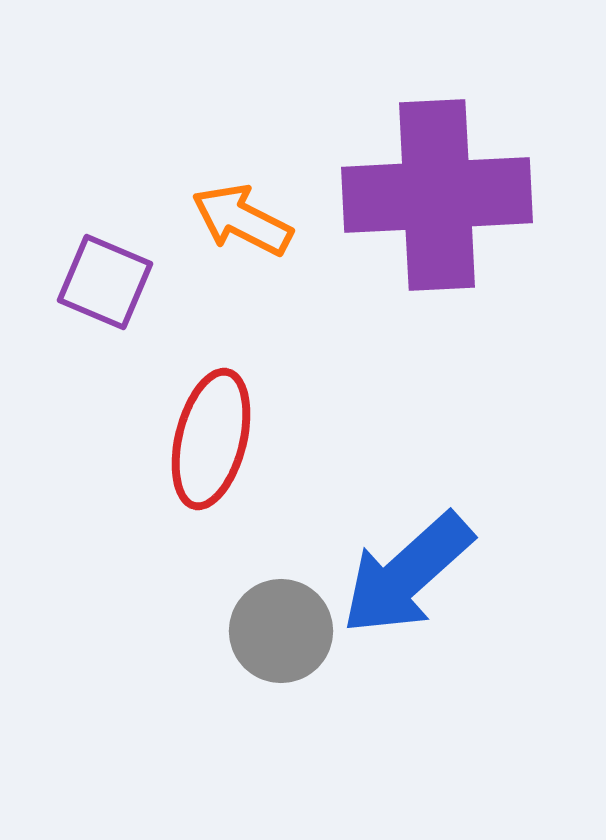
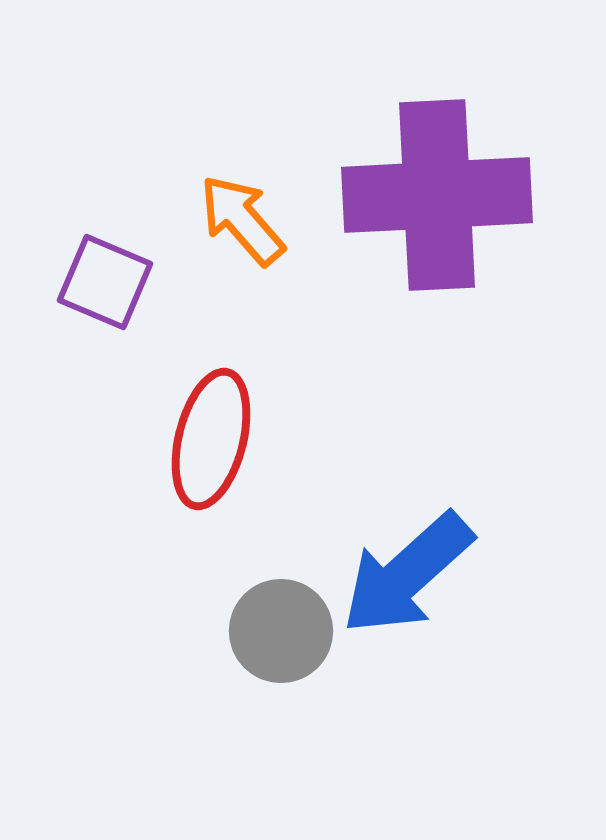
orange arrow: rotated 22 degrees clockwise
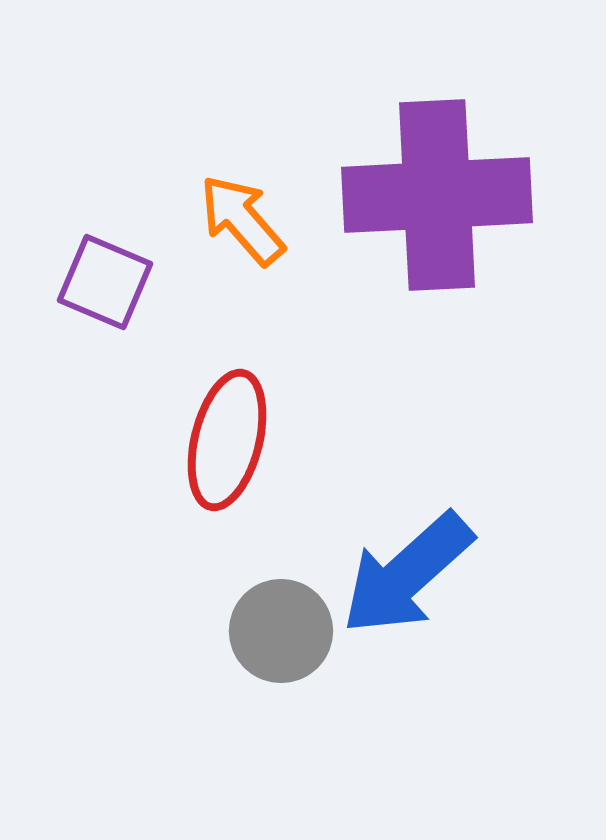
red ellipse: moved 16 px right, 1 px down
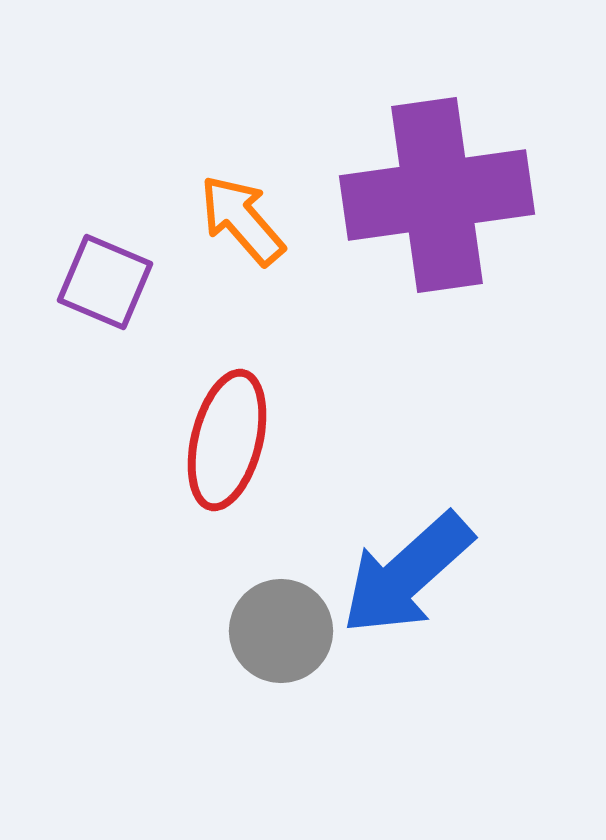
purple cross: rotated 5 degrees counterclockwise
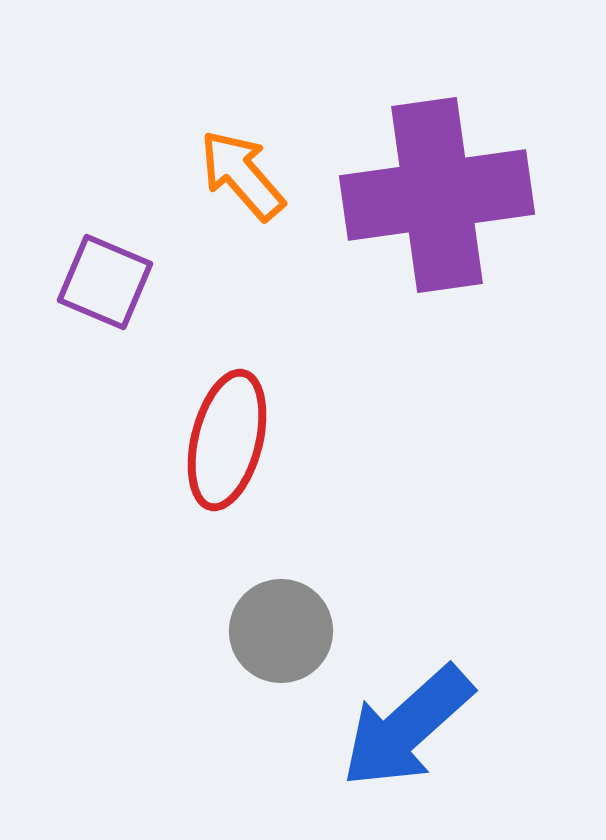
orange arrow: moved 45 px up
blue arrow: moved 153 px down
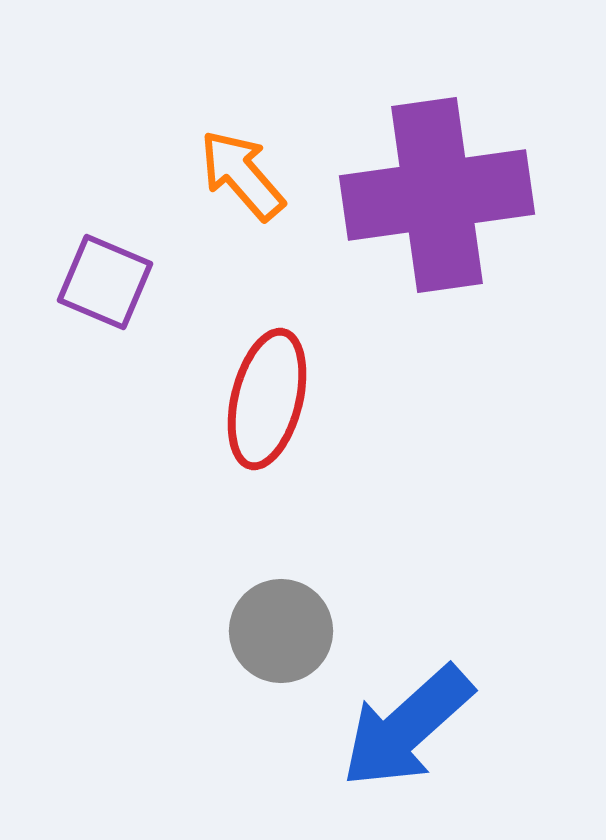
red ellipse: moved 40 px right, 41 px up
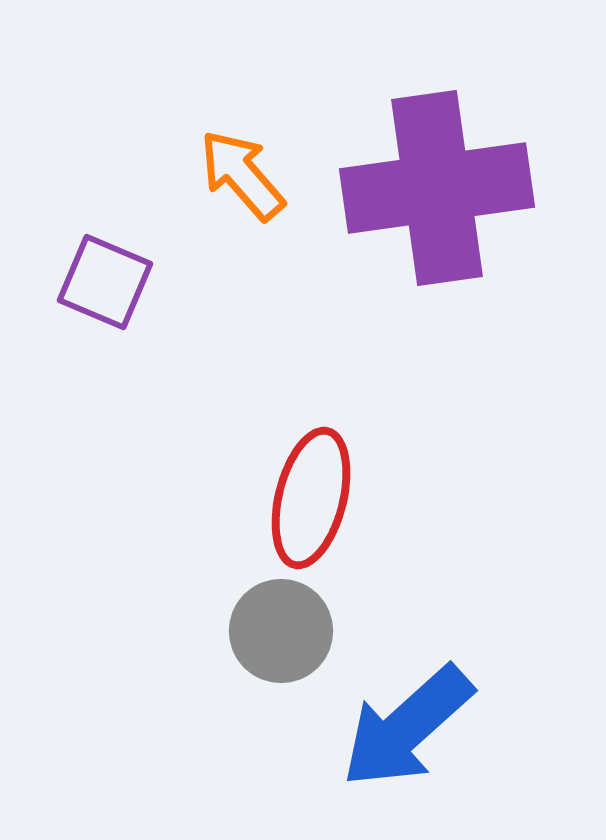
purple cross: moved 7 px up
red ellipse: moved 44 px right, 99 px down
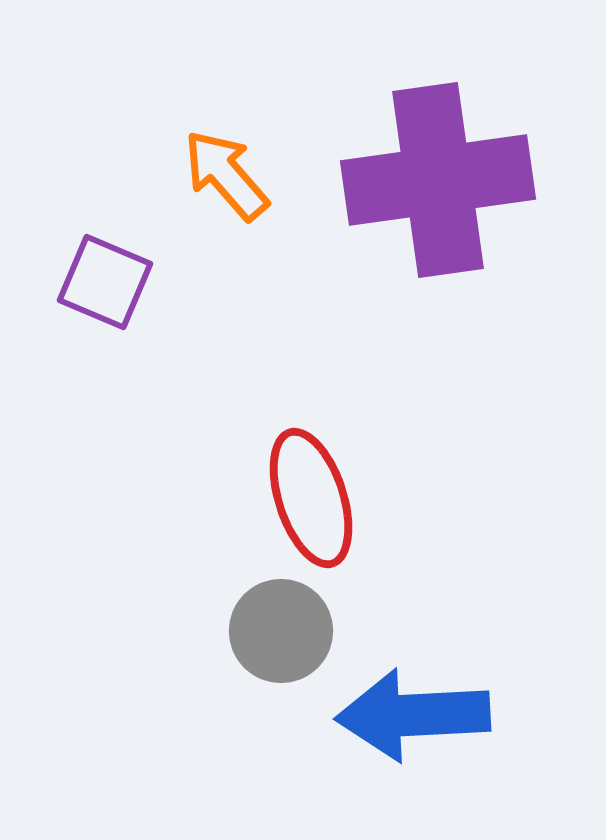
orange arrow: moved 16 px left
purple cross: moved 1 px right, 8 px up
red ellipse: rotated 32 degrees counterclockwise
blue arrow: moved 6 px right, 12 px up; rotated 39 degrees clockwise
